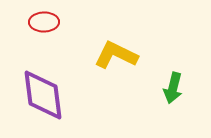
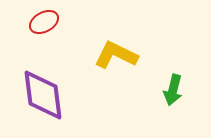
red ellipse: rotated 28 degrees counterclockwise
green arrow: moved 2 px down
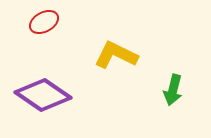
purple diamond: rotated 48 degrees counterclockwise
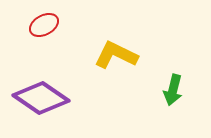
red ellipse: moved 3 px down
purple diamond: moved 2 px left, 3 px down
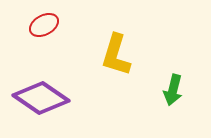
yellow L-shape: rotated 99 degrees counterclockwise
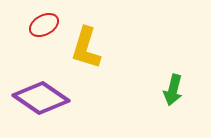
yellow L-shape: moved 30 px left, 7 px up
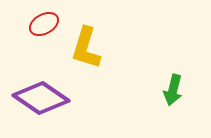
red ellipse: moved 1 px up
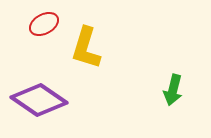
purple diamond: moved 2 px left, 2 px down
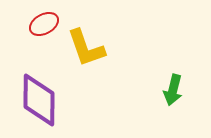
yellow L-shape: rotated 36 degrees counterclockwise
purple diamond: rotated 56 degrees clockwise
